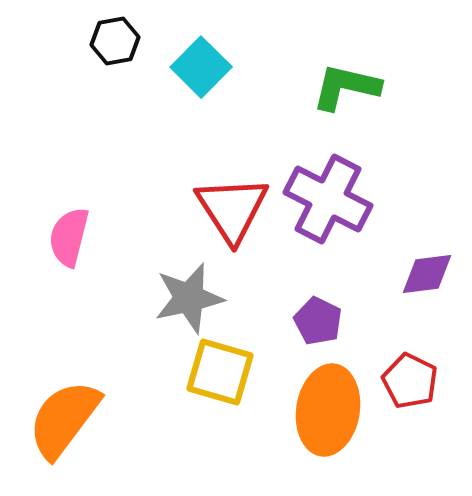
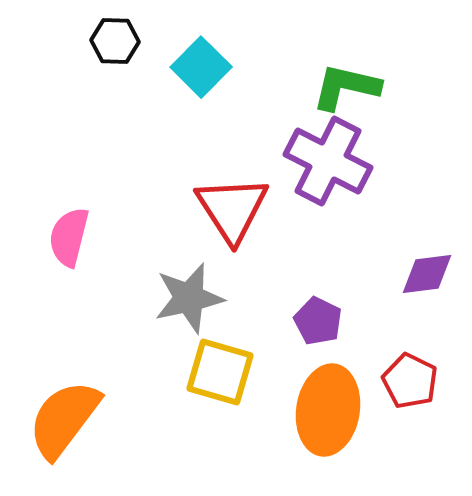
black hexagon: rotated 12 degrees clockwise
purple cross: moved 38 px up
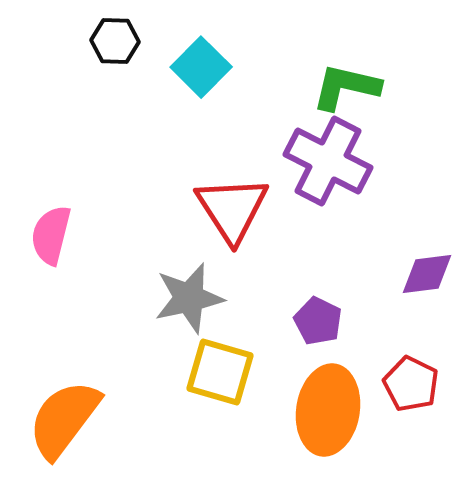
pink semicircle: moved 18 px left, 2 px up
red pentagon: moved 1 px right, 3 px down
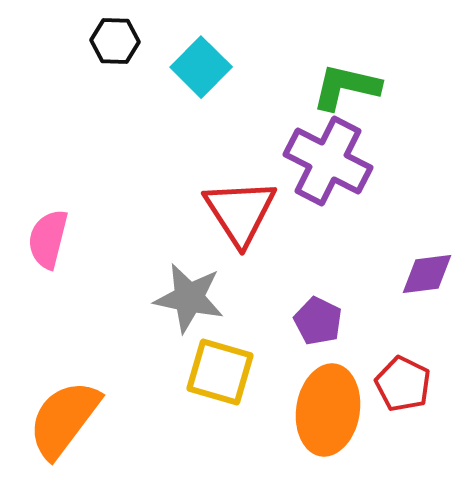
red triangle: moved 8 px right, 3 px down
pink semicircle: moved 3 px left, 4 px down
gray star: rotated 24 degrees clockwise
red pentagon: moved 8 px left
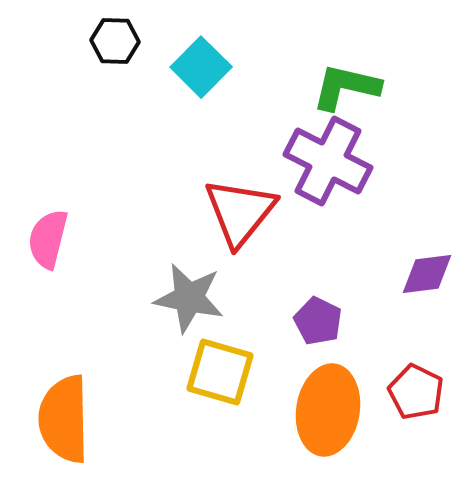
red triangle: rotated 12 degrees clockwise
red pentagon: moved 13 px right, 8 px down
orange semicircle: rotated 38 degrees counterclockwise
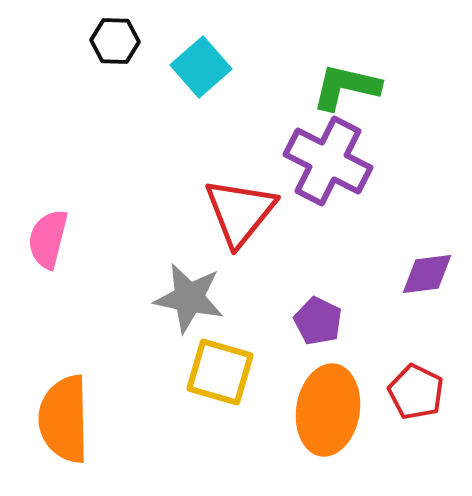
cyan square: rotated 4 degrees clockwise
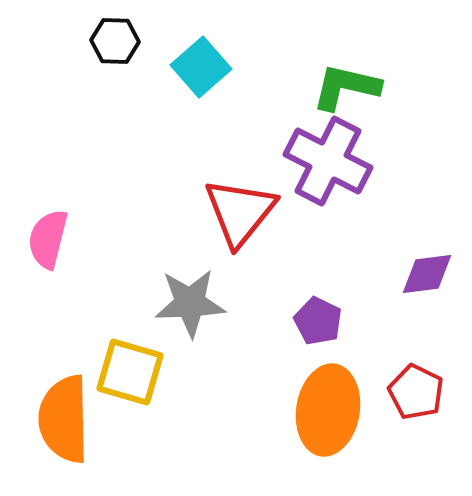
gray star: moved 1 px right, 5 px down; rotated 14 degrees counterclockwise
yellow square: moved 90 px left
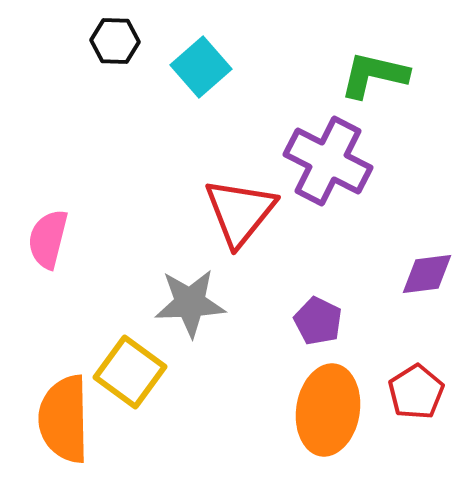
green L-shape: moved 28 px right, 12 px up
yellow square: rotated 20 degrees clockwise
red pentagon: rotated 14 degrees clockwise
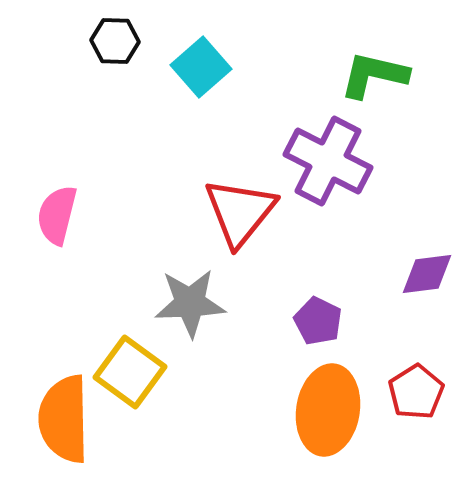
pink semicircle: moved 9 px right, 24 px up
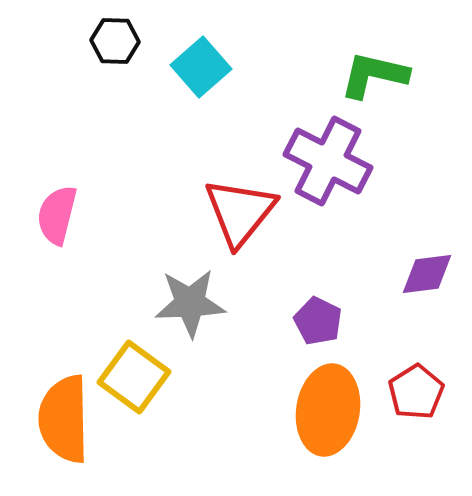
yellow square: moved 4 px right, 5 px down
